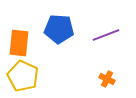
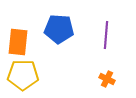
purple line: rotated 64 degrees counterclockwise
orange rectangle: moved 1 px left, 1 px up
yellow pentagon: moved 1 px up; rotated 24 degrees counterclockwise
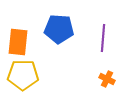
purple line: moved 3 px left, 3 px down
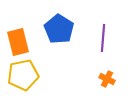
blue pentagon: rotated 28 degrees clockwise
orange rectangle: rotated 20 degrees counterclockwise
yellow pentagon: rotated 12 degrees counterclockwise
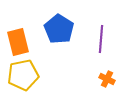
purple line: moved 2 px left, 1 px down
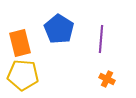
orange rectangle: moved 2 px right, 1 px down
yellow pentagon: rotated 16 degrees clockwise
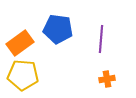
blue pentagon: moved 1 px left; rotated 24 degrees counterclockwise
orange rectangle: rotated 68 degrees clockwise
orange cross: rotated 35 degrees counterclockwise
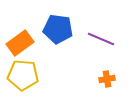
purple line: rotated 72 degrees counterclockwise
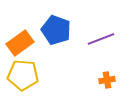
blue pentagon: moved 2 px left, 1 px down; rotated 12 degrees clockwise
purple line: rotated 44 degrees counterclockwise
orange cross: moved 1 px down
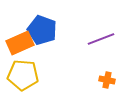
blue pentagon: moved 14 px left
orange rectangle: rotated 12 degrees clockwise
orange cross: rotated 21 degrees clockwise
